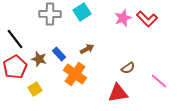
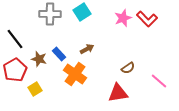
red pentagon: moved 3 px down
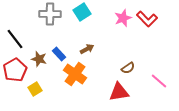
red triangle: moved 1 px right, 1 px up
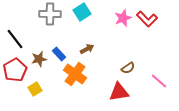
brown star: rotated 28 degrees counterclockwise
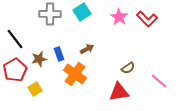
pink star: moved 4 px left, 1 px up; rotated 18 degrees counterclockwise
blue rectangle: rotated 24 degrees clockwise
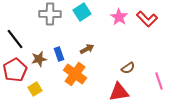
pink line: rotated 30 degrees clockwise
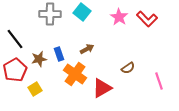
cyan square: rotated 18 degrees counterclockwise
red triangle: moved 17 px left, 4 px up; rotated 20 degrees counterclockwise
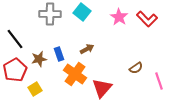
brown semicircle: moved 8 px right
red triangle: rotated 20 degrees counterclockwise
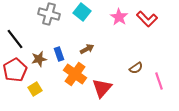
gray cross: moved 1 px left; rotated 15 degrees clockwise
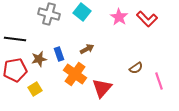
black line: rotated 45 degrees counterclockwise
red pentagon: rotated 20 degrees clockwise
